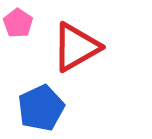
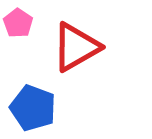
blue pentagon: moved 8 px left; rotated 27 degrees counterclockwise
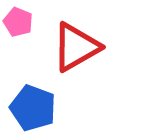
pink pentagon: moved 1 px up; rotated 12 degrees counterclockwise
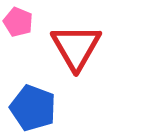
red triangle: rotated 30 degrees counterclockwise
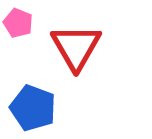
pink pentagon: moved 1 px down
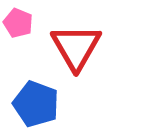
blue pentagon: moved 3 px right, 4 px up
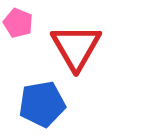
blue pentagon: moved 6 px right; rotated 30 degrees counterclockwise
